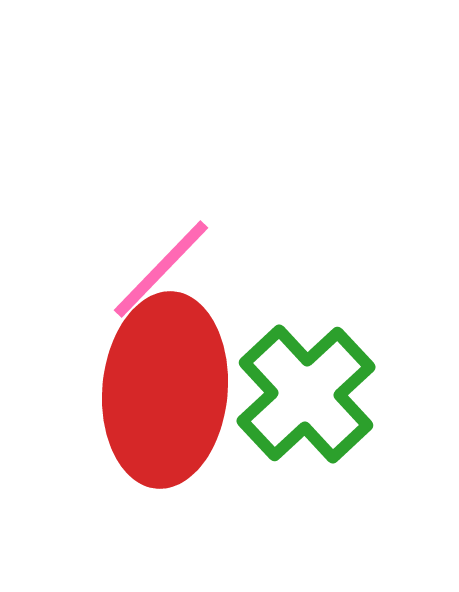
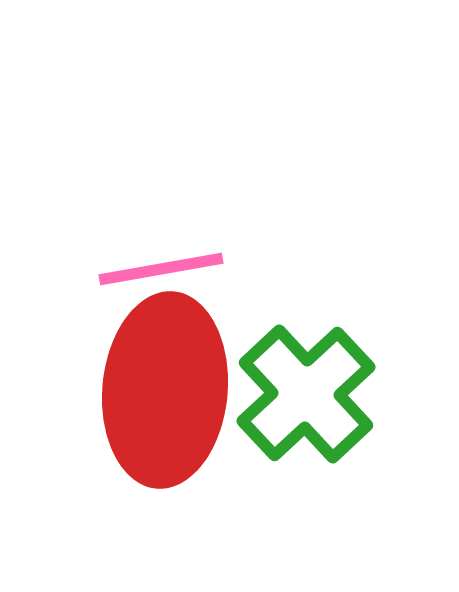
pink line: rotated 36 degrees clockwise
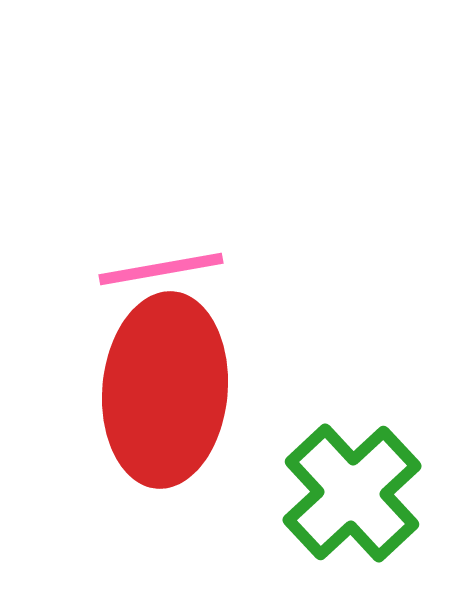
green cross: moved 46 px right, 99 px down
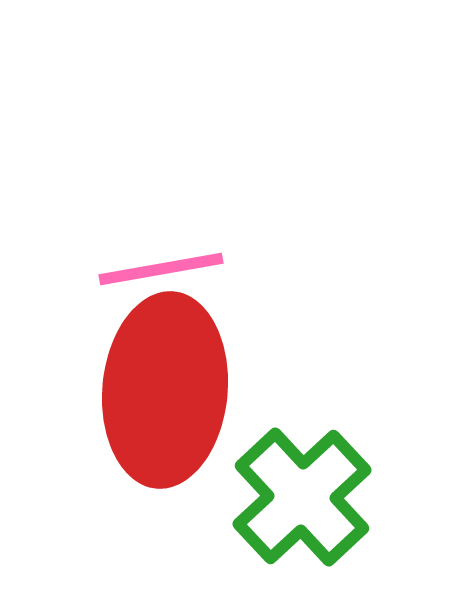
green cross: moved 50 px left, 4 px down
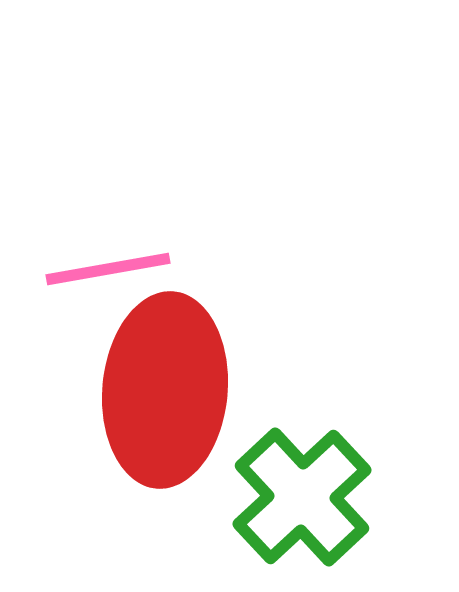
pink line: moved 53 px left
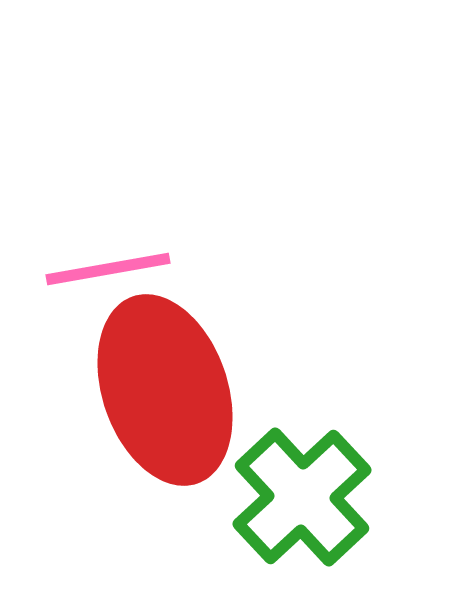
red ellipse: rotated 24 degrees counterclockwise
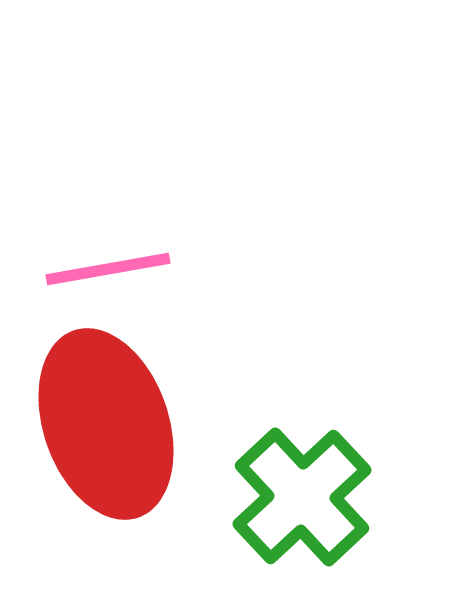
red ellipse: moved 59 px left, 34 px down
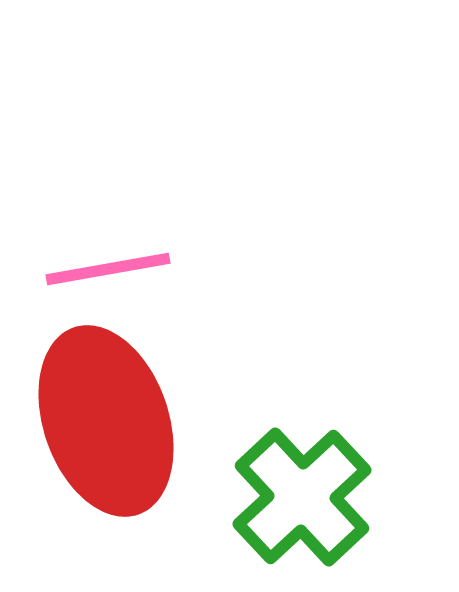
red ellipse: moved 3 px up
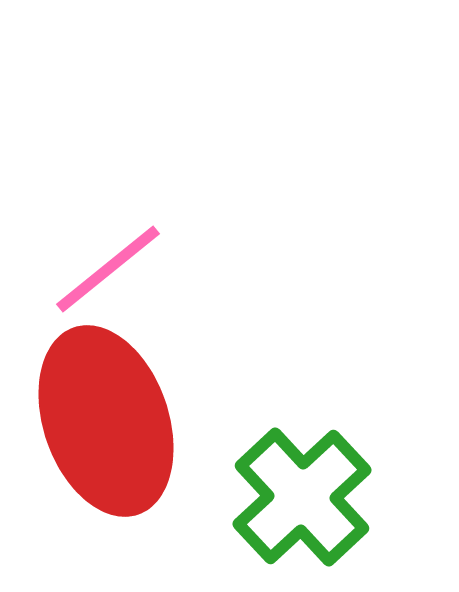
pink line: rotated 29 degrees counterclockwise
